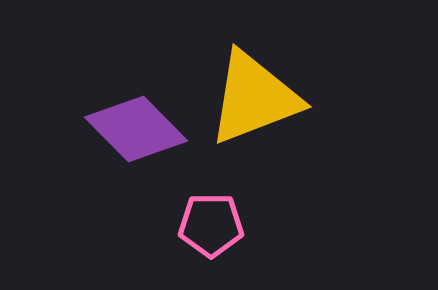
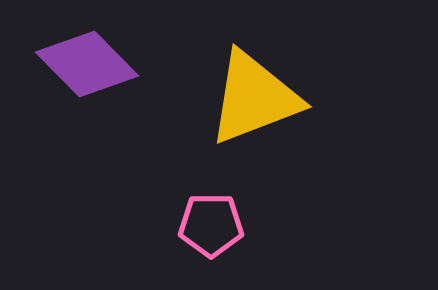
purple diamond: moved 49 px left, 65 px up
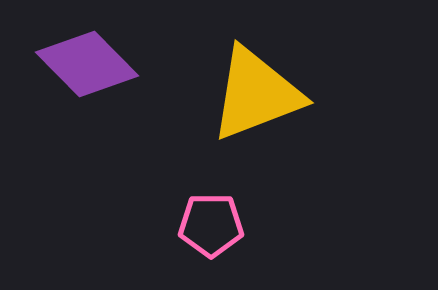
yellow triangle: moved 2 px right, 4 px up
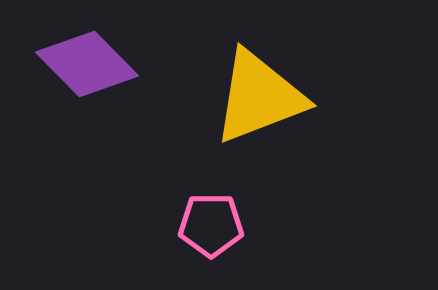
yellow triangle: moved 3 px right, 3 px down
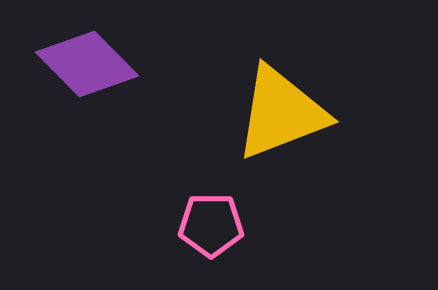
yellow triangle: moved 22 px right, 16 px down
